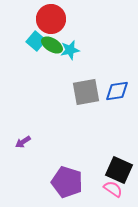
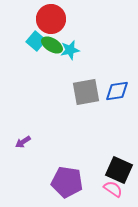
purple pentagon: rotated 8 degrees counterclockwise
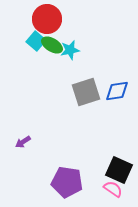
red circle: moved 4 px left
gray square: rotated 8 degrees counterclockwise
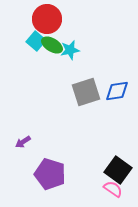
black square: moved 1 px left; rotated 12 degrees clockwise
purple pentagon: moved 17 px left, 8 px up; rotated 8 degrees clockwise
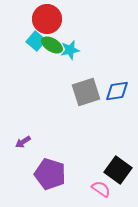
pink semicircle: moved 12 px left
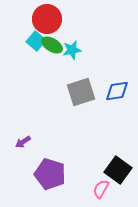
cyan star: moved 2 px right
gray square: moved 5 px left
pink semicircle: rotated 96 degrees counterclockwise
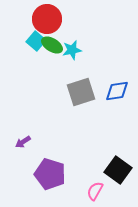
pink semicircle: moved 6 px left, 2 px down
